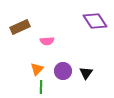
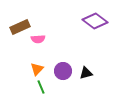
purple diamond: rotated 20 degrees counterclockwise
pink semicircle: moved 9 px left, 2 px up
black triangle: rotated 40 degrees clockwise
green line: rotated 24 degrees counterclockwise
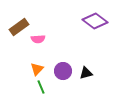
brown rectangle: moved 1 px left; rotated 12 degrees counterclockwise
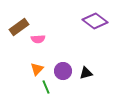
green line: moved 5 px right
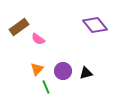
purple diamond: moved 4 px down; rotated 15 degrees clockwise
pink semicircle: rotated 40 degrees clockwise
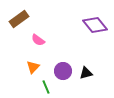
brown rectangle: moved 8 px up
pink semicircle: moved 1 px down
orange triangle: moved 4 px left, 2 px up
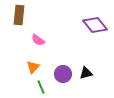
brown rectangle: moved 4 px up; rotated 48 degrees counterclockwise
purple circle: moved 3 px down
green line: moved 5 px left
